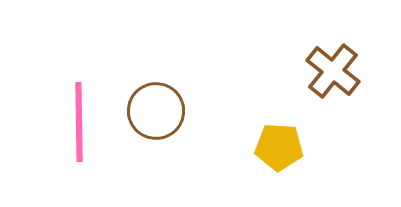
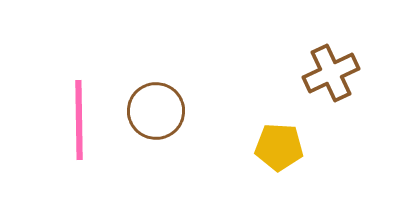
brown cross: moved 2 px left, 2 px down; rotated 26 degrees clockwise
pink line: moved 2 px up
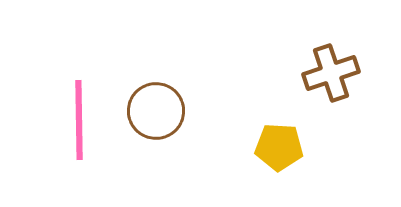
brown cross: rotated 6 degrees clockwise
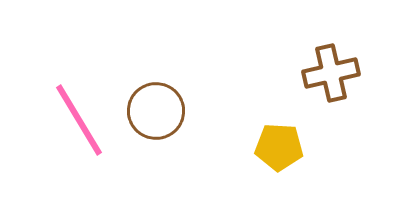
brown cross: rotated 6 degrees clockwise
pink line: rotated 30 degrees counterclockwise
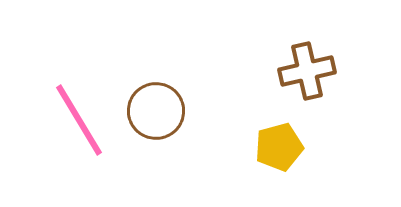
brown cross: moved 24 px left, 2 px up
yellow pentagon: rotated 18 degrees counterclockwise
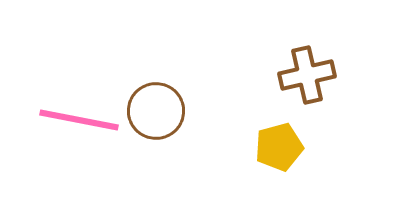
brown cross: moved 4 px down
pink line: rotated 48 degrees counterclockwise
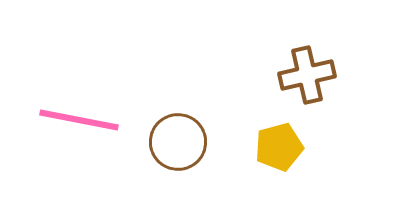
brown circle: moved 22 px right, 31 px down
